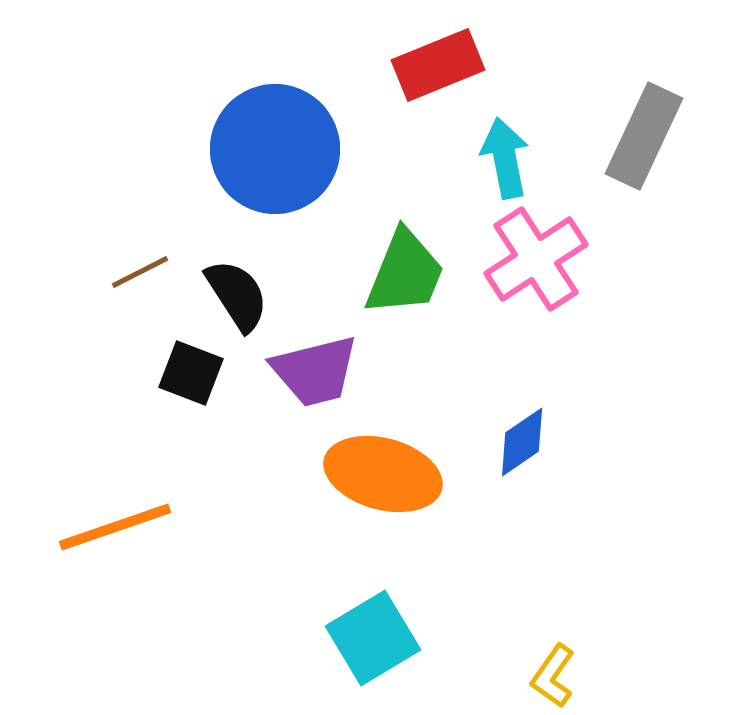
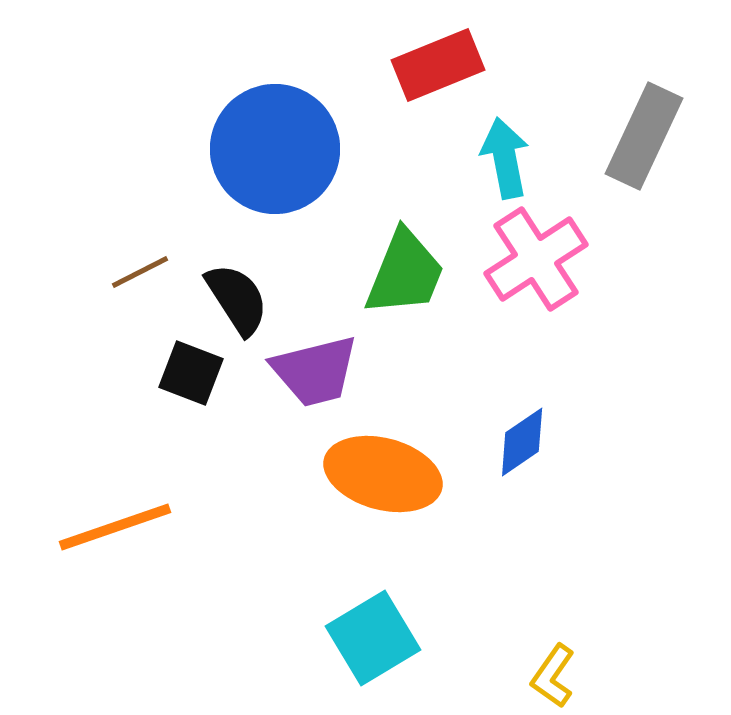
black semicircle: moved 4 px down
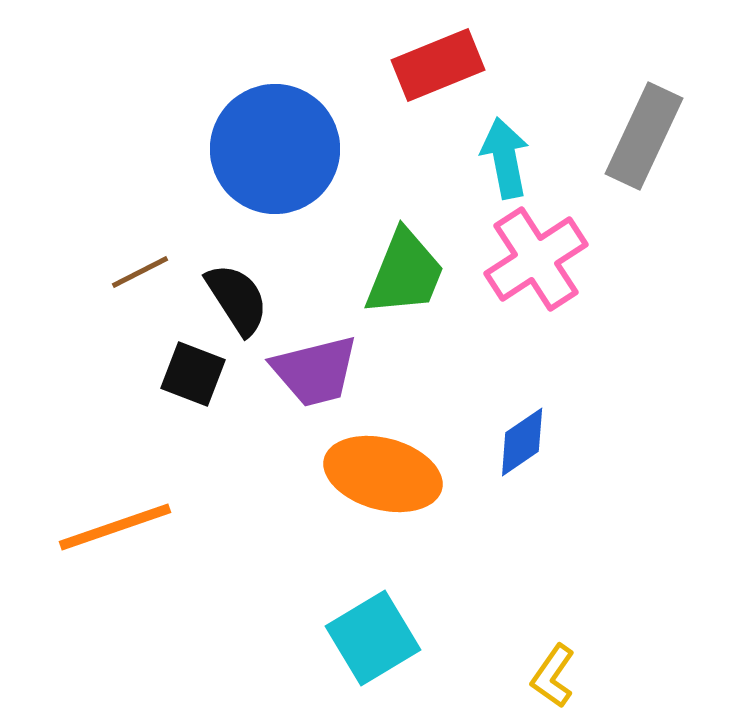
black square: moved 2 px right, 1 px down
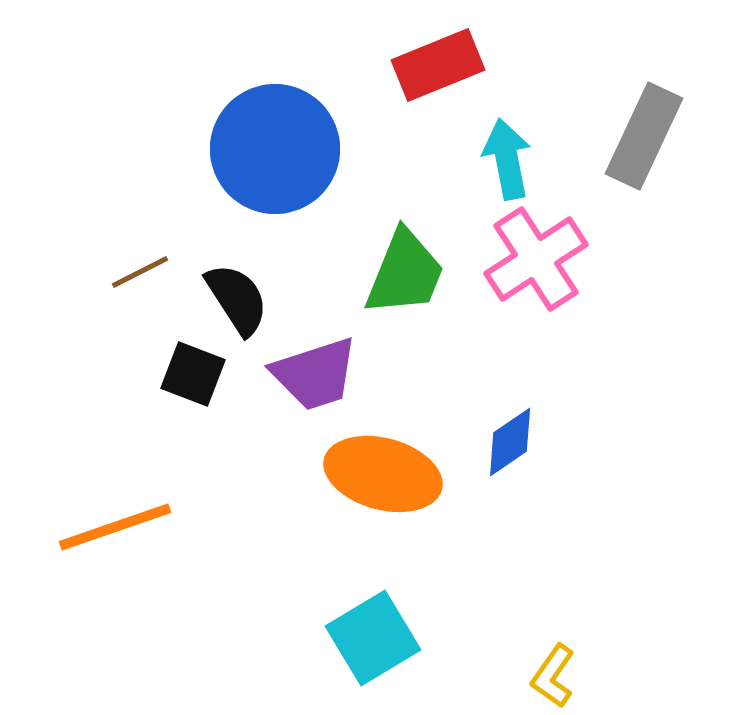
cyan arrow: moved 2 px right, 1 px down
purple trapezoid: moved 3 px down; rotated 4 degrees counterclockwise
blue diamond: moved 12 px left
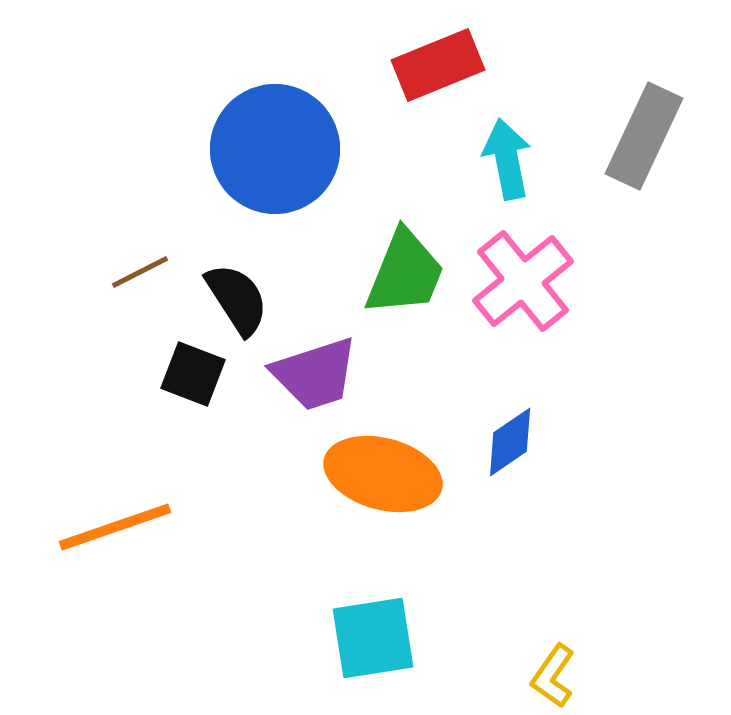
pink cross: moved 13 px left, 22 px down; rotated 6 degrees counterclockwise
cyan square: rotated 22 degrees clockwise
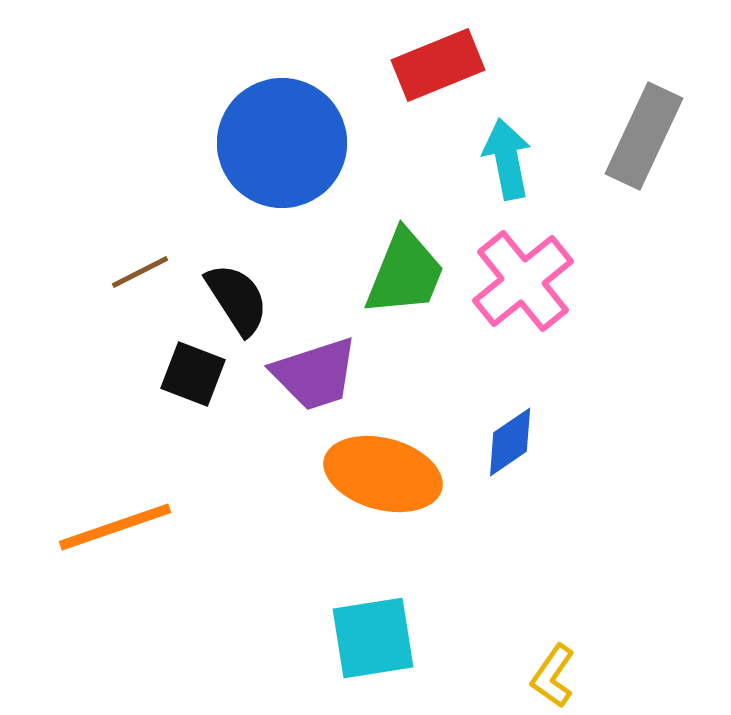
blue circle: moved 7 px right, 6 px up
